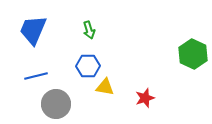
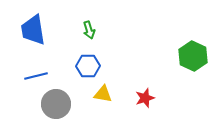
blue trapezoid: rotated 32 degrees counterclockwise
green hexagon: moved 2 px down
yellow triangle: moved 2 px left, 7 px down
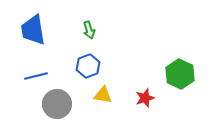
green hexagon: moved 13 px left, 18 px down
blue hexagon: rotated 20 degrees counterclockwise
yellow triangle: moved 1 px down
gray circle: moved 1 px right
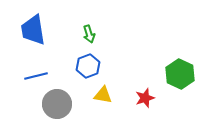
green arrow: moved 4 px down
